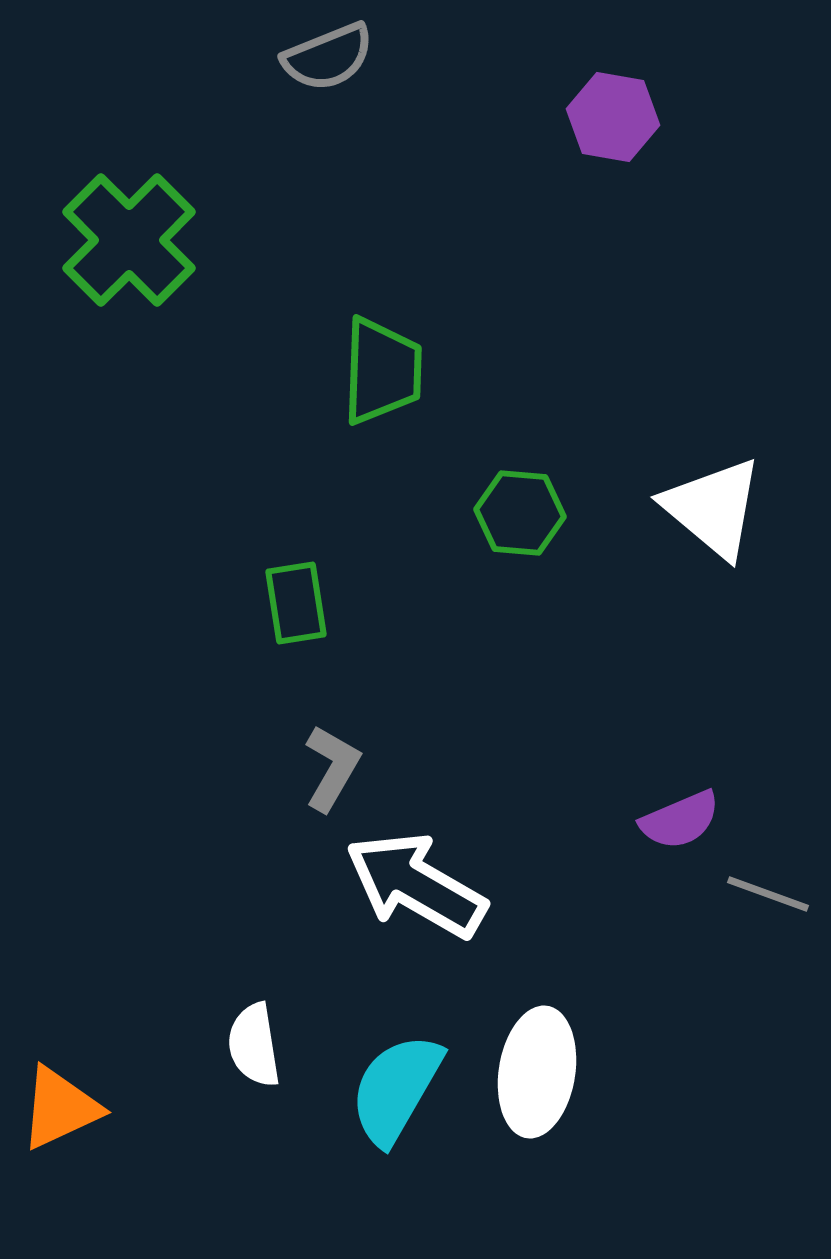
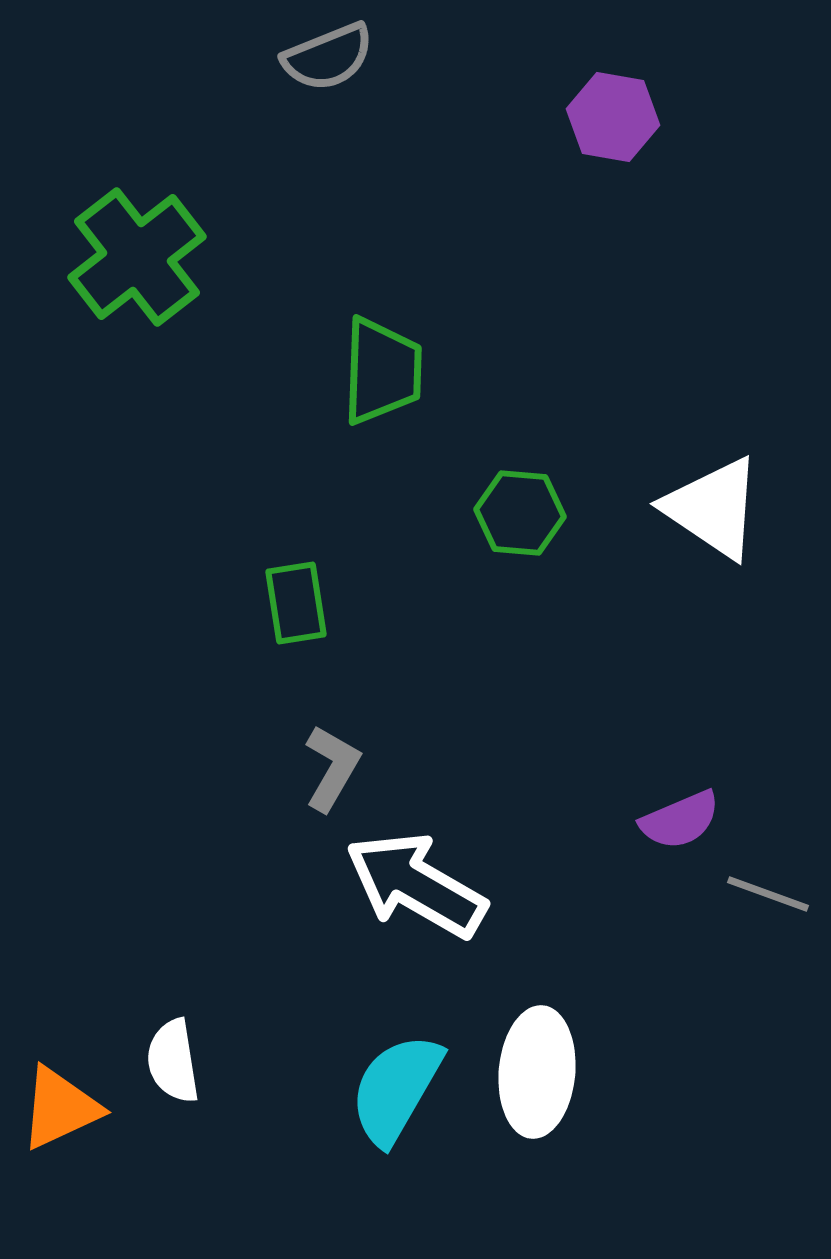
green cross: moved 8 px right, 17 px down; rotated 7 degrees clockwise
white triangle: rotated 6 degrees counterclockwise
white semicircle: moved 81 px left, 16 px down
white ellipse: rotated 4 degrees counterclockwise
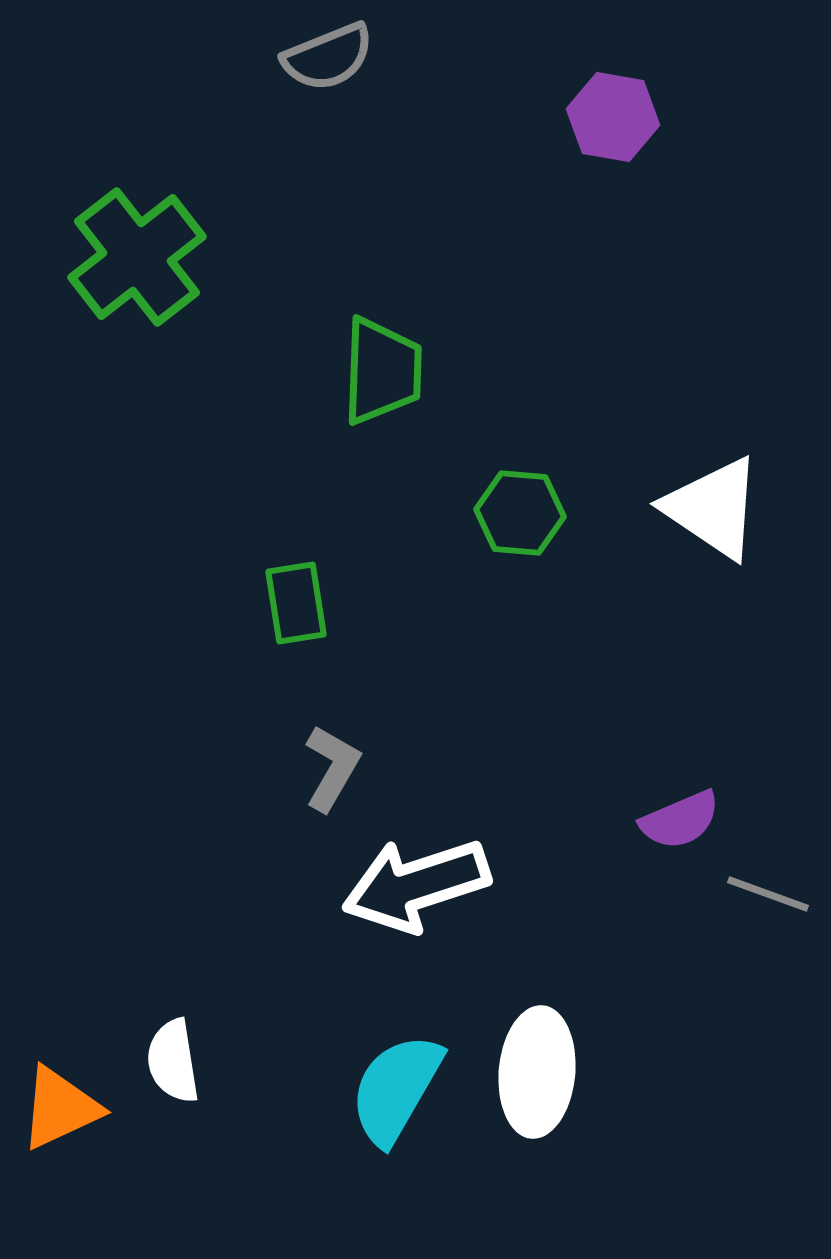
white arrow: rotated 48 degrees counterclockwise
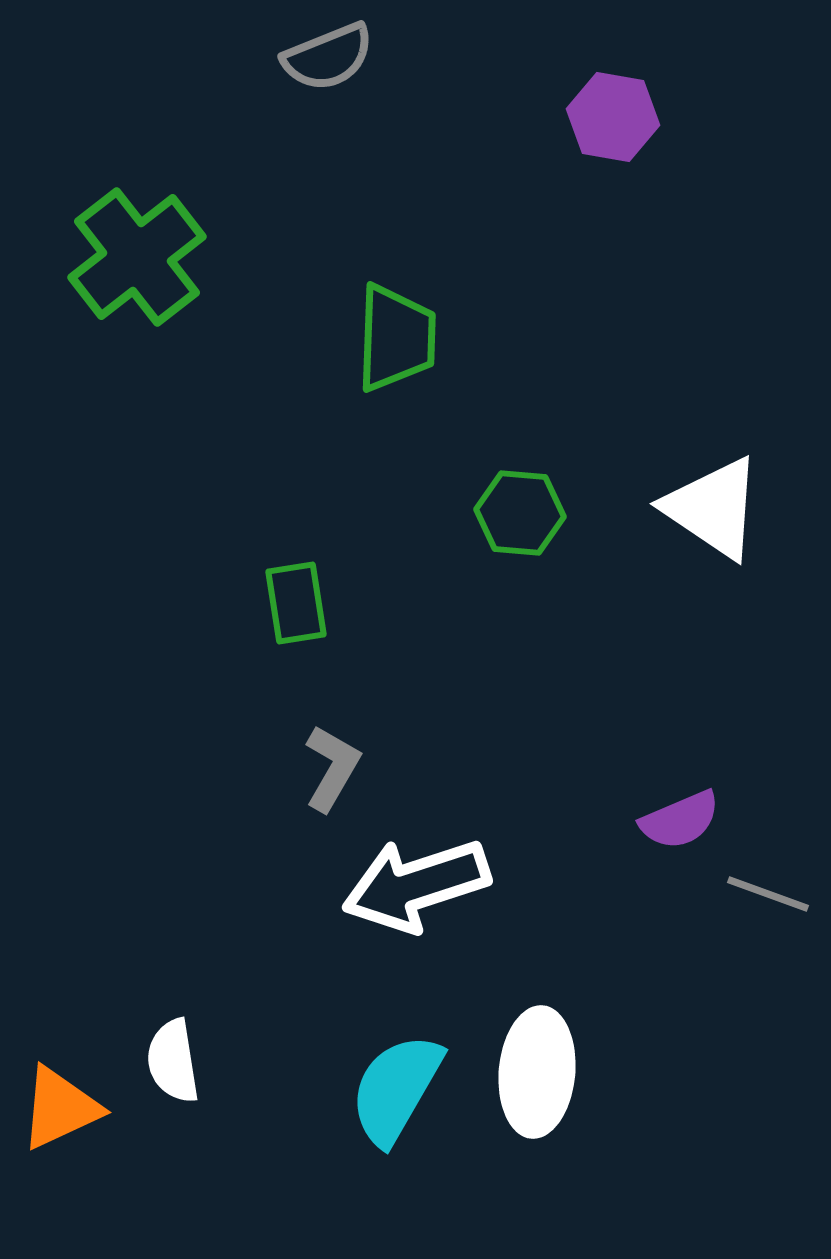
green trapezoid: moved 14 px right, 33 px up
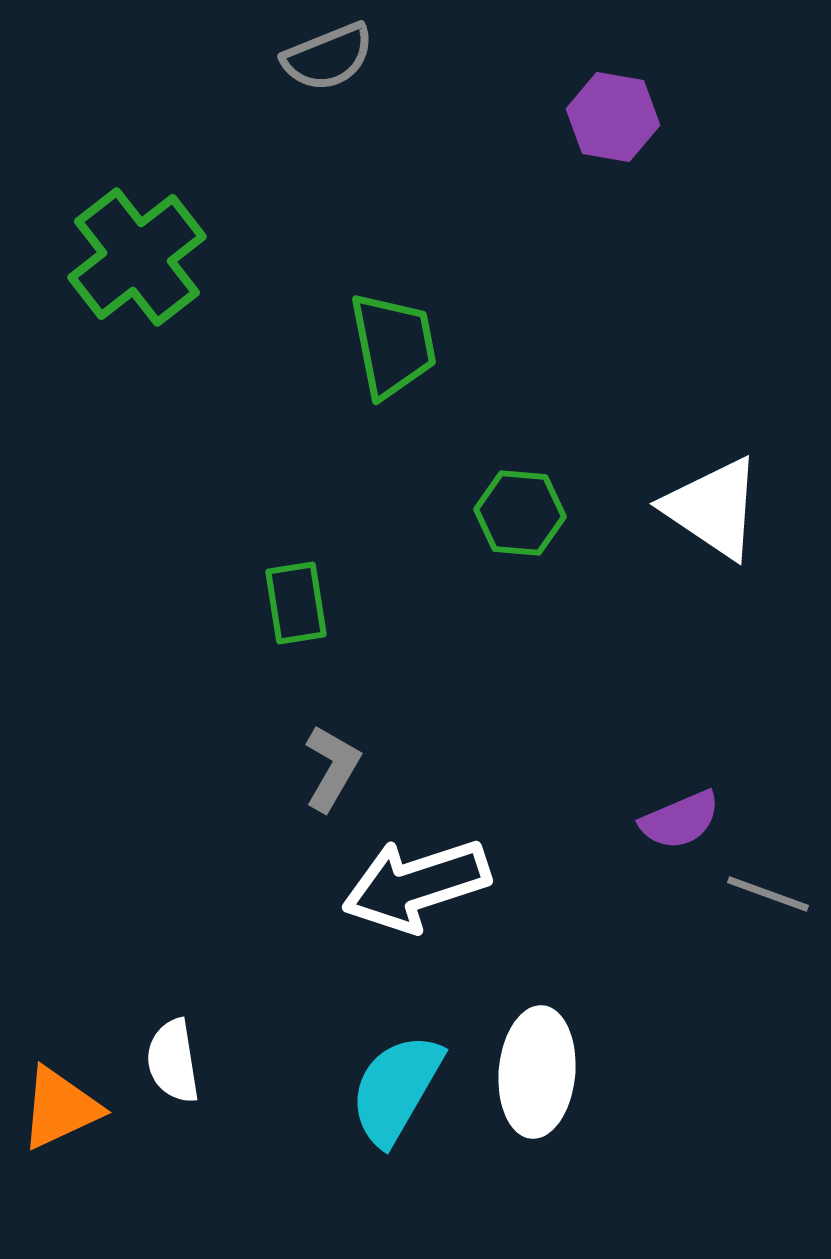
green trapezoid: moved 3 px left, 7 px down; rotated 13 degrees counterclockwise
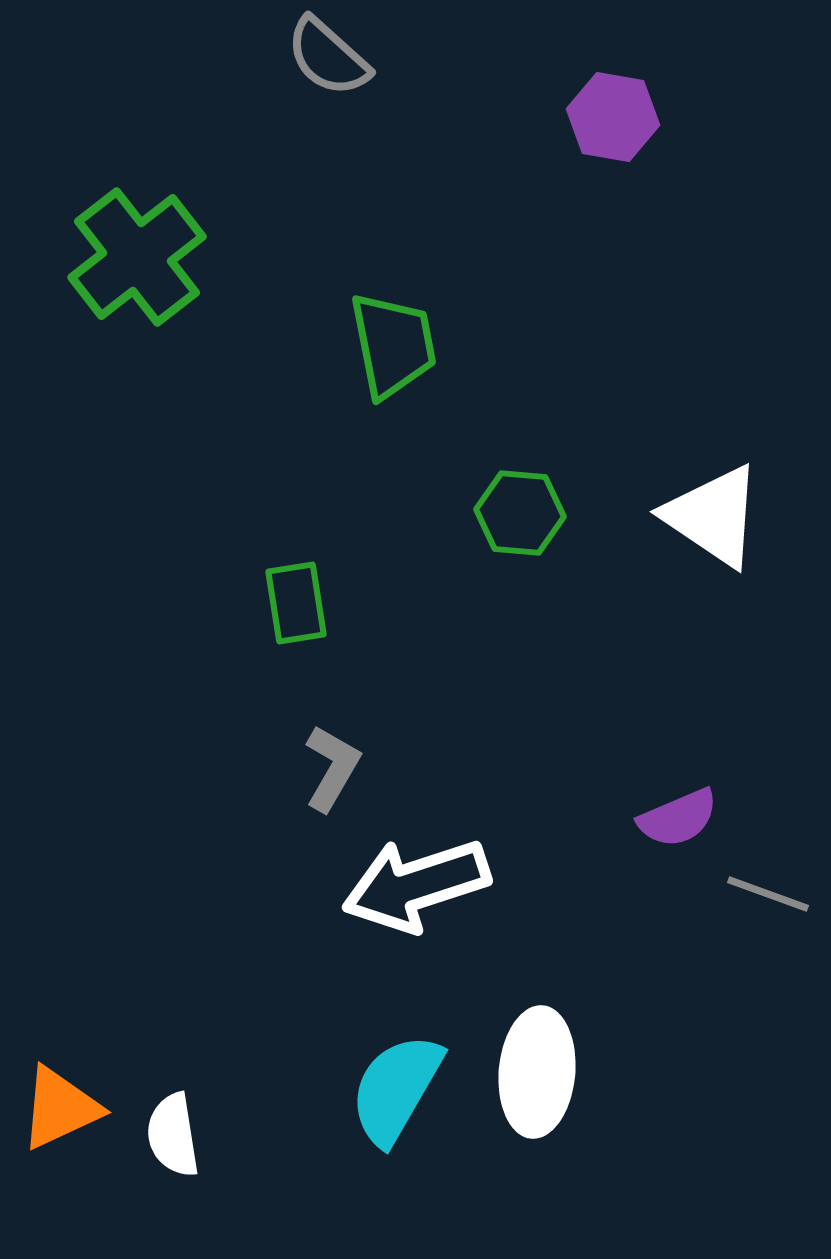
gray semicircle: rotated 64 degrees clockwise
white triangle: moved 8 px down
purple semicircle: moved 2 px left, 2 px up
white semicircle: moved 74 px down
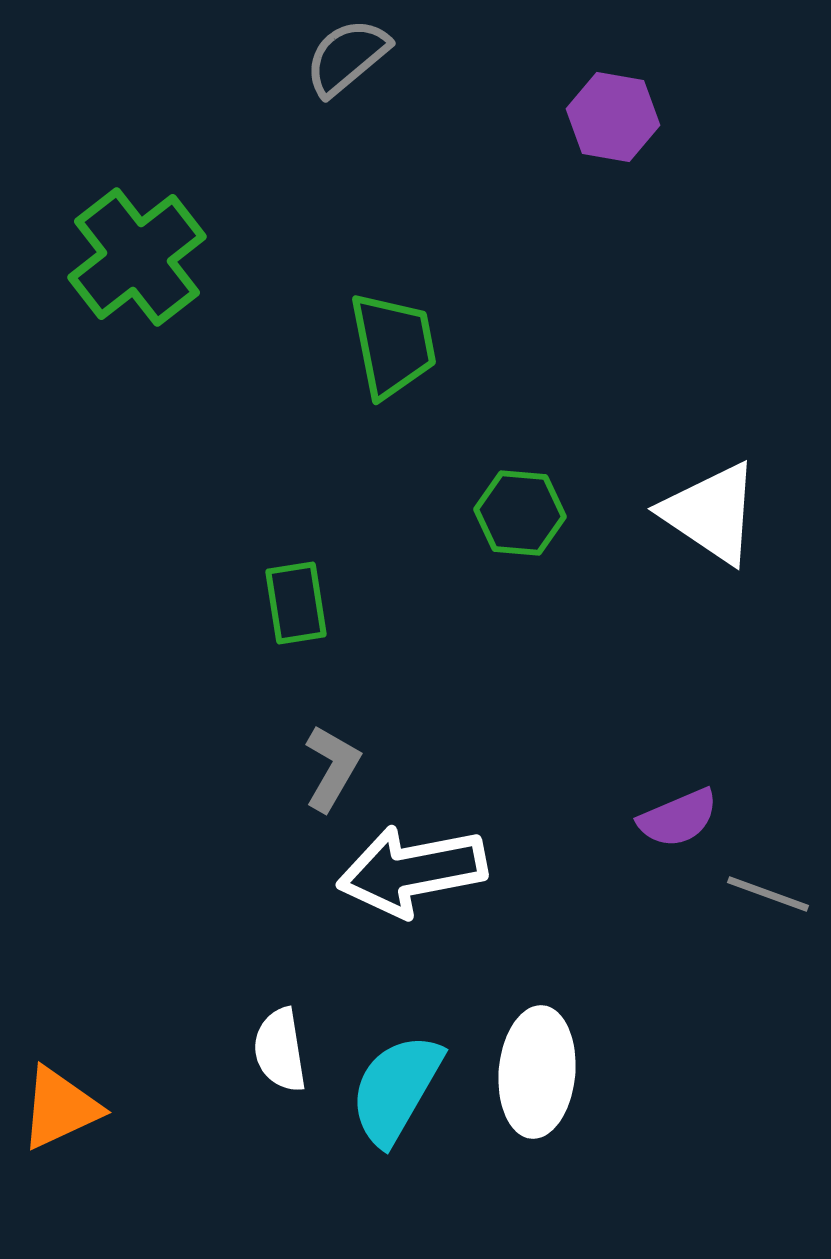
gray semicircle: moved 19 px right; rotated 98 degrees clockwise
white triangle: moved 2 px left, 3 px up
white arrow: moved 4 px left, 14 px up; rotated 7 degrees clockwise
white semicircle: moved 107 px right, 85 px up
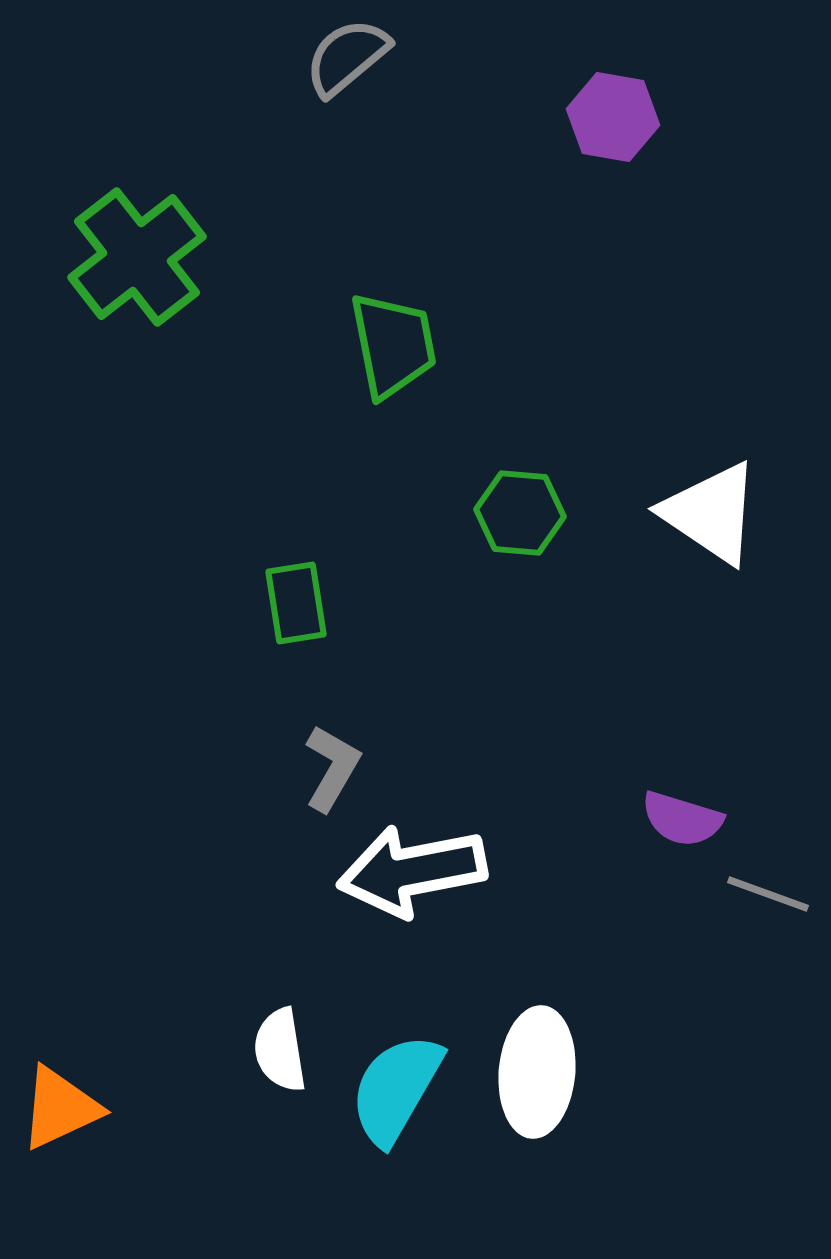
purple semicircle: moved 4 px right, 1 px down; rotated 40 degrees clockwise
